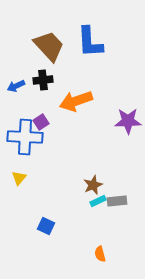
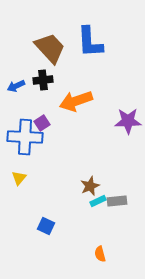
brown trapezoid: moved 1 px right, 2 px down
purple square: moved 1 px right, 1 px down
brown star: moved 3 px left, 1 px down
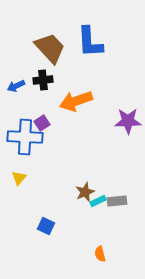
brown star: moved 5 px left, 6 px down
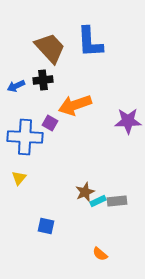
orange arrow: moved 1 px left, 4 px down
purple square: moved 8 px right; rotated 28 degrees counterclockwise
blue square: rotated 12 degrees counterclockwise
orange semicircle: rotated 35 degrees counterclockwise
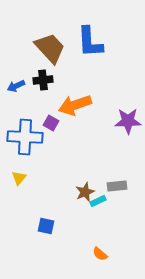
purple square: moved 1 px right
gray rectangle: moved 15 px up
